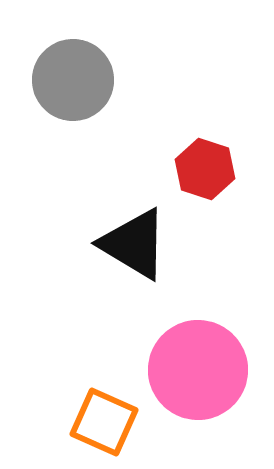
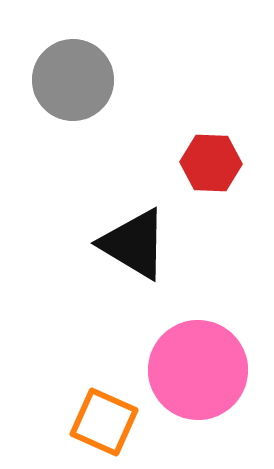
red hexagon: moved 6 px right, 6 px up; rotated 16 degrees counterclockwise
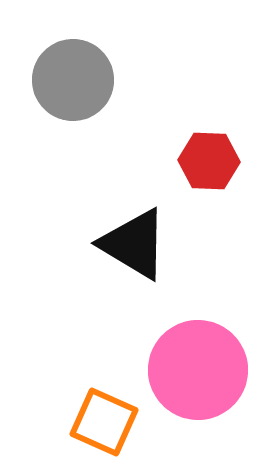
red hexagon: moved 2 px left, 2 px up
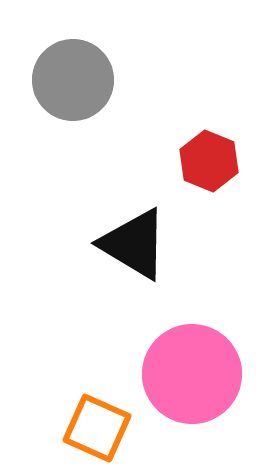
red hexagon: rotated 20 degrees clockwise
pink circle: moved 6 px left, 4 px down
orange square: moved 7 px left, 6 px down
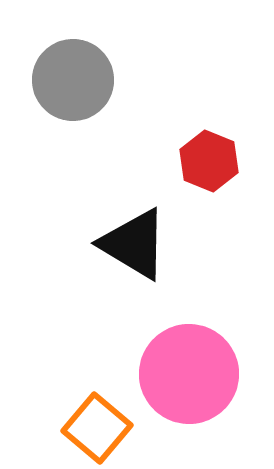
pink circle: moved 3 px left
orange square: rotated 16 degrees clockwise
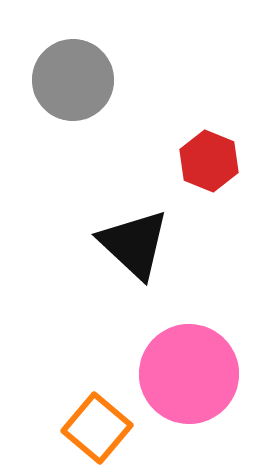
black triangle: rotated 12 degrees clockwise
